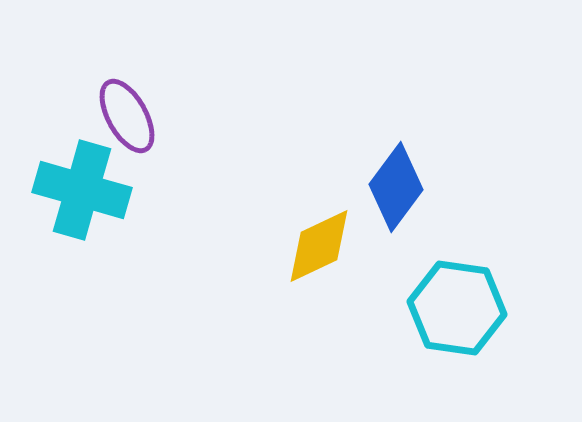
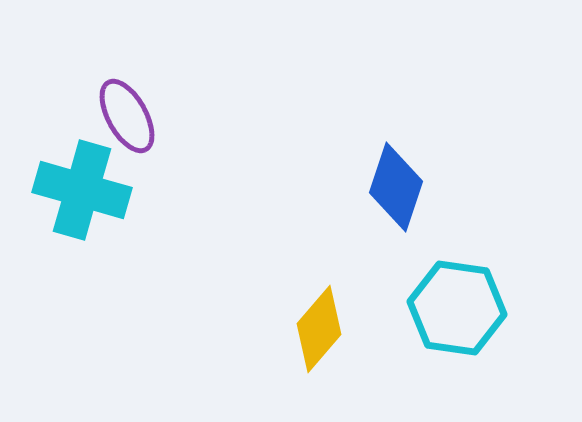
blue diamond: rotated 18 degrees counterclockwise
yellow diamond: moved 83 px down; rotated 24 degrees counterclockwise
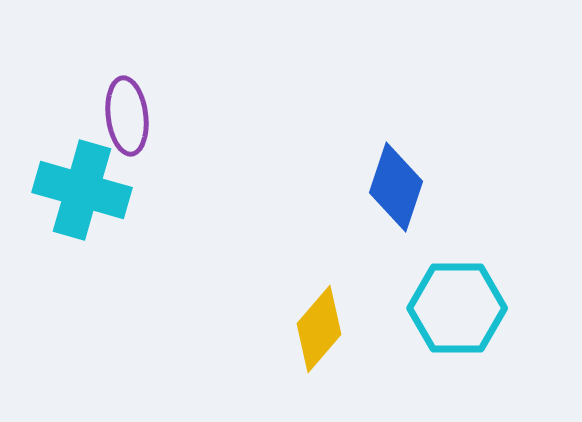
purple ellipse: rotated 22 degrees clockwise
cyan hexagon: rotated 8 degrees counterclockwise
